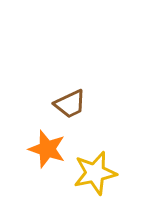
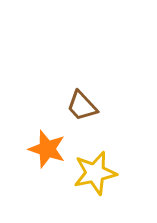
brown trapezoid: moved 12 px right, 2 px down; rotated 72 degrees clockwise
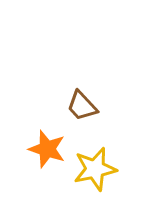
yellow star: moved 4 px up
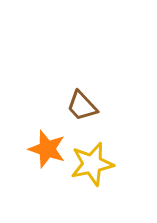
yellow star: moved 3 px left, 5 px up
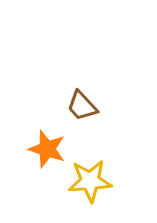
yellow star: moved 2 px left, 17 px down; rotated 9 degrees clockwise
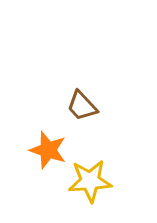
orange star: moved 1 px right, 1 px down
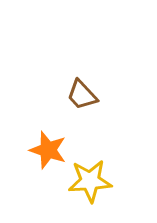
brown trapezoid: moved 11 px up
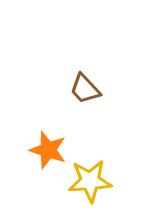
brown trapezoid: moved 3 px right, 6 px up
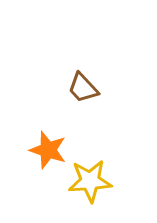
brown trapezoid: moved 2 px left, 1 px up
